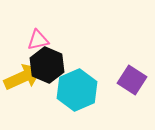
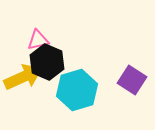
black hexagon: moved 3 px up
cyan hexagon: rotated 6 degrees clockwise
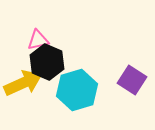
yellow arrow: moved 6 px down
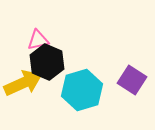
cyan hexagon: moved 5 px right
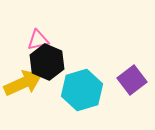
purple square: rotated 20 degrees clockwise
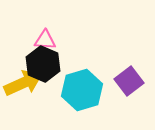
pink triangle: moved 7 px right; rotated 15 degrees clockwise
black hexagon: moved 4 px left, 2 px down
purple square: moved 3 px left, 1 px down
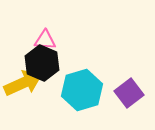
black hexagon: moved 1 px left, 1 px up
purple square: moved 12 px down
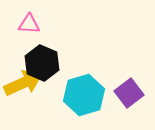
pink triangle: moved 16 px left, 16 px up
cyan hexagon: moved 2 px right, 5 px down
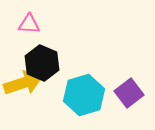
yellow arrow: rotated 6 degrees clockwise
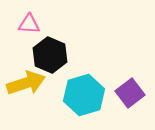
black hexagon: moved 8 px right, 8 px up
yellow arrow: moved 3 px right
purple square: moved 1 px right
